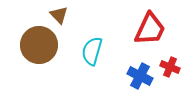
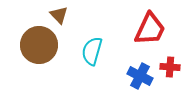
red cross: rotated 18 degrees counterclockwise
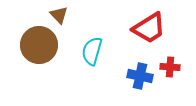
red trapezoid: moved 1 px left, 1 px up; rotated 33 degrees clockwise
blue cross: rotated 15 degrees counterclockwise
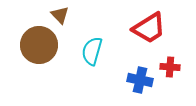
brown triangle: moved 1 px right
blue cross: moved 4 px down
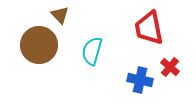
red trapezoid: rotated 111 degrees clockwise
red cross: rotated 36 degrees clockwise
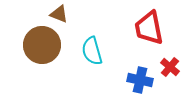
brown triangle: moved 1 px left, 1 px up; rotated 24 degrees counterclockwise
brown circle: moved 3 px right
cyan semicircle: rotated 32 degrees counterclockwise
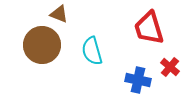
red trapezoid: rotated 6 degrees counterclockwise
blue cross: moved 2 px left
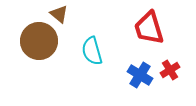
brown triangle: rotated 18 degrees clockwise
brown circle: moved 3 px left, 4 px up
red cross: moved 3 px down; rotated 18 degrees clockwise
blue cross: moved 2 px right, 5 px up; rotated 20 degrees clockwise
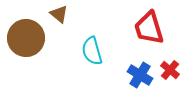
brown circle: moved 13 px left, 3 px up
red cross: rotated 18 degrees counterclockwise
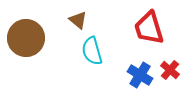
brown triangle: moved 19 px right, 6 px down
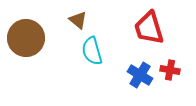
red cross: rotated 30 degrees counterclockwise
